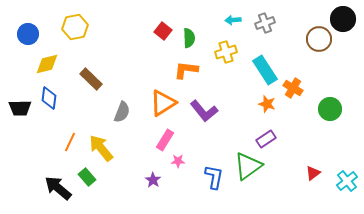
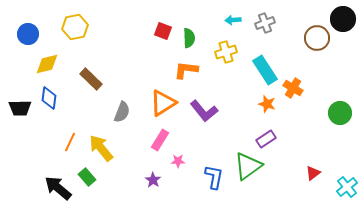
red square: rotated 18 degrees counterclockwise
brown circle: moved 2 px left, 1 px up
green circle: moved 10 px right, 4 px down
pink rectangle: moved 5 px left
cyan cross: moved 6 px down
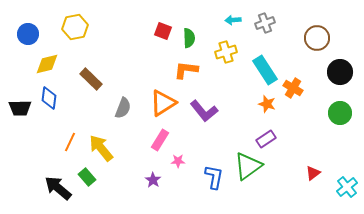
black circle: moved 3 px left, 53 px down
gray semicircle: moved 1 px right, 4 px up
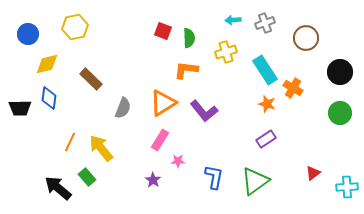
brown circle: moved 11 px left
green triangle: moved 7 px right, 15 px down
cyan cross: rotated 35 degrees clockwise
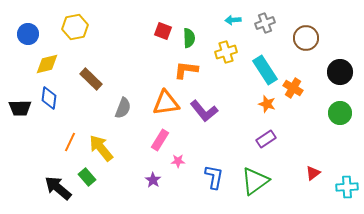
orange triangle: moved 3 px right; rotated 24 degrees clockwise
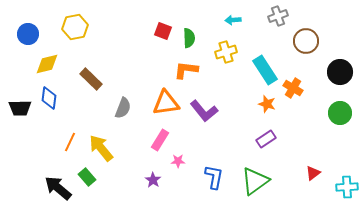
gray cross: moved 13 px right, 7 px up
brown circle: moved 3 px down
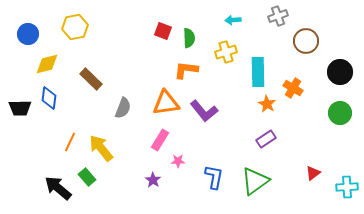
cyan rectangle: moved 7 px left, 2 px down; rotated 32 degrees clockwise
orange star: rotated 12 degrees clockwise
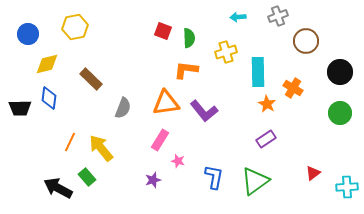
cyan arrow: moved 5 px right, 3 px up
pink star: rotated 16 degrees clockwise
purple star: rotated 21 degrees clockwise
black arrow: rotated 12 degrees counterclockwise
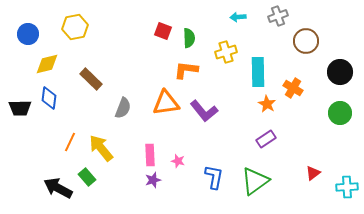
pink rectangle: moved 10 px left, 15 px down; rotated 35 degrees counterclockwise
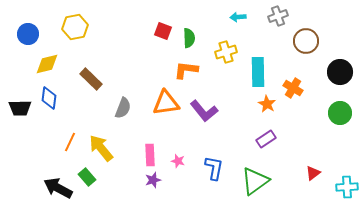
blue L-shape: moved 9 px up
